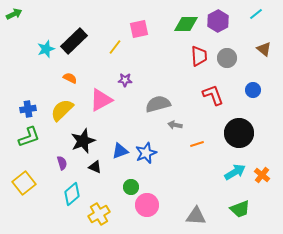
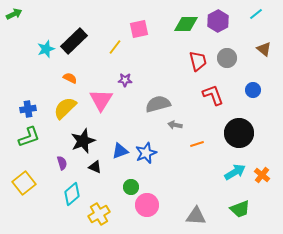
red trapezoid: moved 1 px left, 5 px down; rotated 10 degrees counterclockwise
pink triangle: rotated 30 degrees counterclockwise
yellow semicircle: moved 3 px right, 2 px up
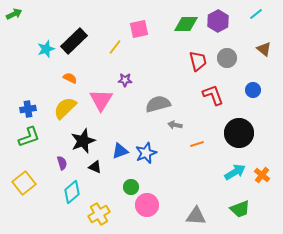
cyan diamond: moved 2 px up
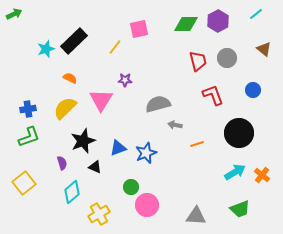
blue triangle: moved 2 px left, 3 px up
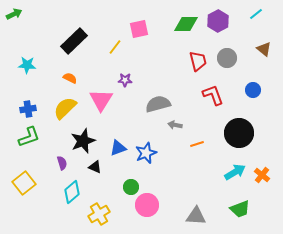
cyan star: moved 19 px left, 16 px down; rotated 24 degrees clockwise
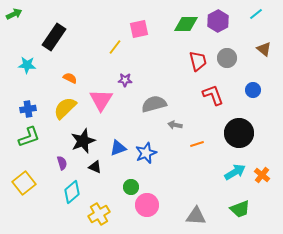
black rectangle: moved 20 px left, 4 px up; rotated 12 degrees counterclockwise
gray semicircle: moved 4 px left
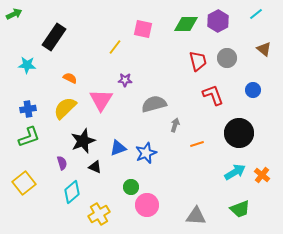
pink square: moved 4 px right; rotated 24 degrees clockwise
gray arrow: rotated 96 degrees clockwise
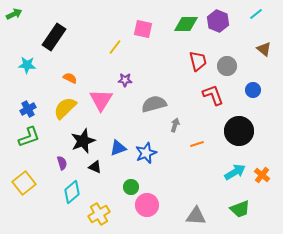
purple hexagon: rotated 10 degrees counterclockwise
gray circle: moved 8 px down
blue cross: rotated 21 degrees counterclockwise
black circle: moved 2 px up
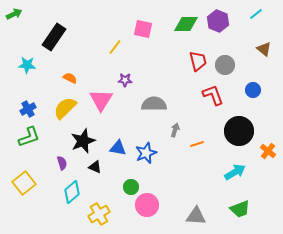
gray circle: moved 2 px left, 1 px up
gray semicircle: rotated 15 degrees clockwise
gray arrow: moved 5 px down
blue triangle: rotated 30 degrees clockwise
orange cross: moved 6 px right, 24 px up
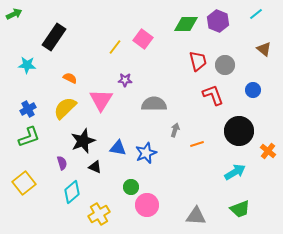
pink square: moved 10 px down; rotated 24 degrees clockwise
